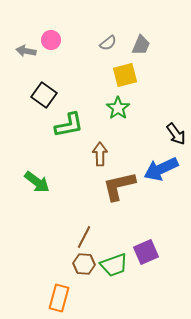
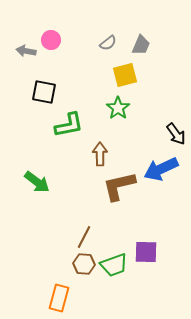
black square: moved 3 px up; rotated 25 degrees counterclockwise
purple square: rotated 25 degrees clockwise
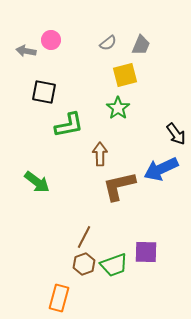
brown hexagon: rotated 25 degrees counterclockwise
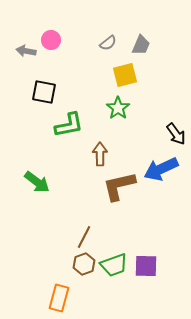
purple square: moved 14 px down
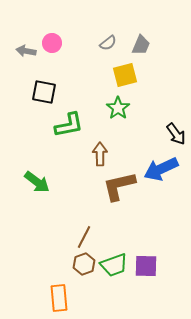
pink circle: moved 1 px right, 3 px down
orange rectangle: rotated 20 degrees counterclockwise
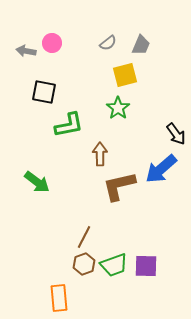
blue arrow: rotated 16 degrees counterclockwise
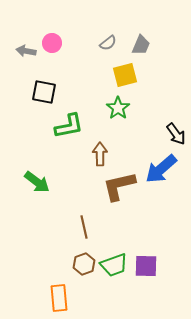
green L-shape: moved 1 px down
brown line: moved 10 px up; rotated 40 degrees counterclockwise
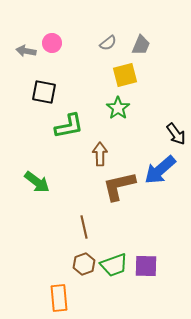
blue arrow: moved 1 px left, 1 px down
